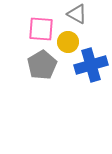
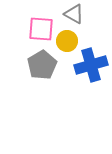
gray triangle: moved 3 px left
yellow circle: moved 1 px left, 1 px up
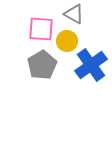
blue cross: rotated 20 degrees counterclockwise
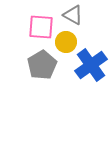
gray triangle: moved 1 px left, 1 px down
pink square: moved 2 px up
yellow circle: moved 1 px left, 1 px down
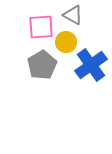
pink square: rotated 8 degrees counterclockwise
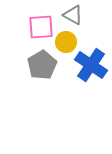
blue cross: rotated 20 degrees counterclockwise
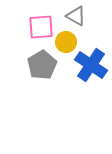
gray triangle: moved 3 px right, 1 px down
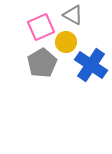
gray triangle: moved 3 px left, 1 px up
pink square: rotated 20 degrees counterclockwise
gray pentagon: moved 2 px up
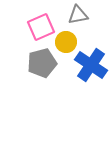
gray triangle: moved 5 px right; rotated 40 degrees counterclockwise
gray pentagon: rotated 16 degrees clockwise
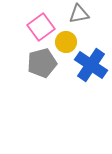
gray triangle: moved 1 px right, 1 px up
pink square: rotated 12 degrees counterclockwise
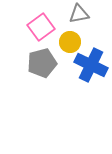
yellow circle: moved 4 px right
blue cross: rotated 8 degrees counterclockwise
